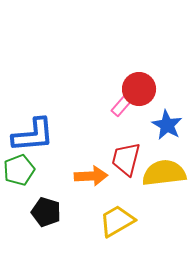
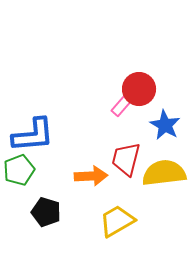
blue star: moved 2 px left
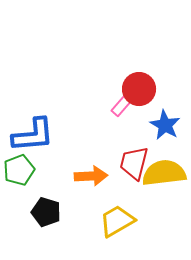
red trapezoid: moved 8 px right, 4 px down
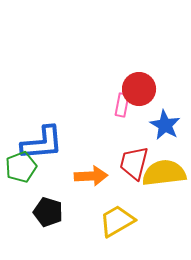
pink rectangle: rotated 30 degrees counterclockwise
blue L-shape: moved 9 px right, 8 px down
green pentagon: moved 2 px right, 3 px up
black pentagon: moved 2 px right
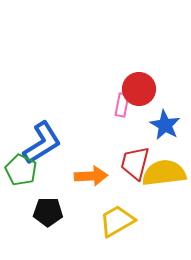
blue L-shape: rotated 27 degrees counterclockwise
red trapezoid: moved 1 px right
green pentagon: moved 3 px down; rotated 24 degrees counterclockwise
black pentagon: rotated 16 degrees counterclockwise
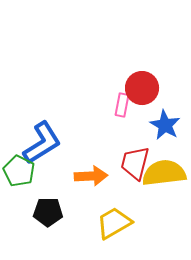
red circle: moved 3 px right, 1 px up
green pentagon: moved 2 px left, 1 px down
yellow trapezoid: moved 3 px left, 2 px down
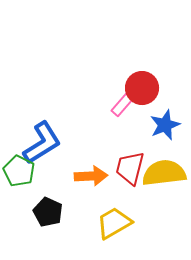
pink rectangle: rotated 30 degrees clockwise
blue star: rotated 20 degrees clockwise
red trapezoid: moved 5 px left, 5 px down
black pentagon: rotated 24 degrees clockwise
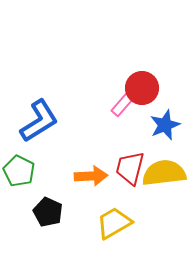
blue L-shape: moved 3 px left, 22 px up
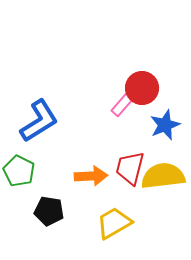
yellow semicircle: moved 1 px left, 3 px down
black pentagon: moved 1 px right, 1 px up; rotated 16 degrees counterclockwise
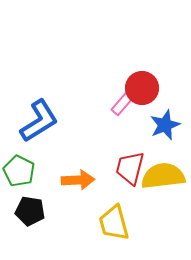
pink rectangle: moved 1 px up
orange arrow: moved 13 px left, 4 px down
black pentagon: moved 19 px left
yellow trapezoid: rotated 75 degrees counterclockwise
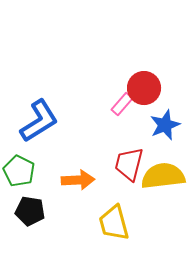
red circle: moved 2 px right
red trapezoid: moved 1 px left, 4 px up
